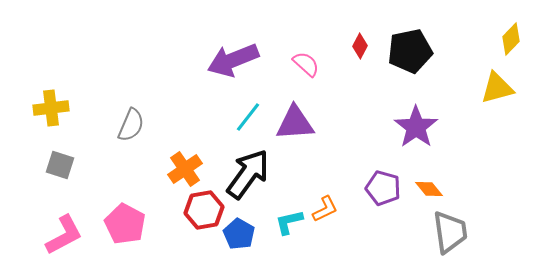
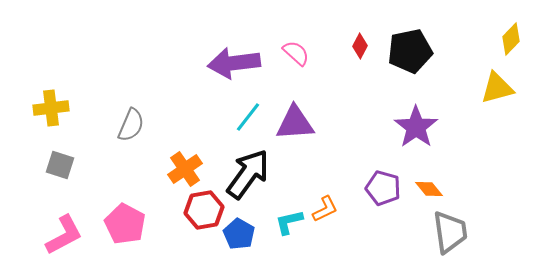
purple arrow: moved 1 px right, 3 px down; rotated 15 degrees clockwise
pink semicircle: moved 10 px left, 11 px up
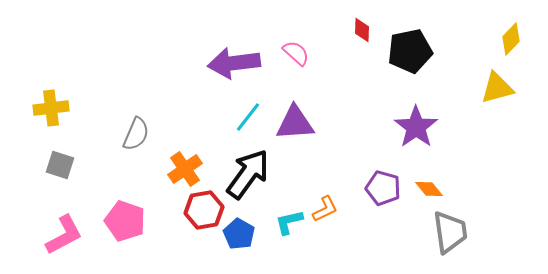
red diamond: moved 2 px right, 16 px up; rotated 25 degrees counterclockwise
gray semicircle: moved 5 px right, 9 px down
pink pentagon: moved 3 px up; rotated 9 degrees counterclockwise
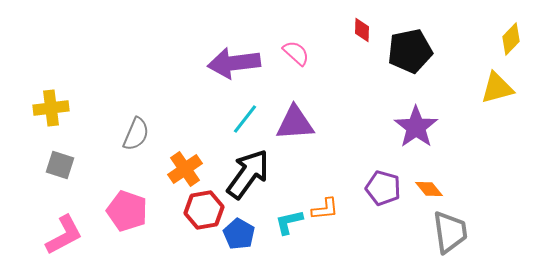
cyan line: moved 3 px left, 2 px down
orange L-shape: rotated 20 degrees clockwise
pink pentagon: moved 2 px right, 10 px up
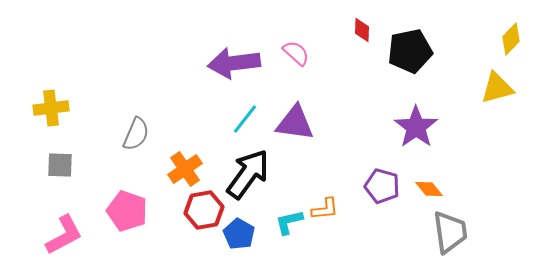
purple triangle: rotated 12 degrees clockwise
gray square: rotated 16 degrees counterclockwise
purple pentagon: moved 1 px left, 2 px up
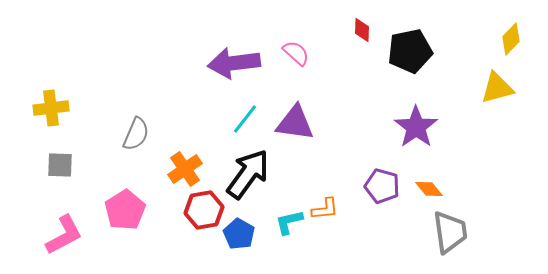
pink pentagon: moved 2 px left, 1 px up; rotated 21 degrees clockwise
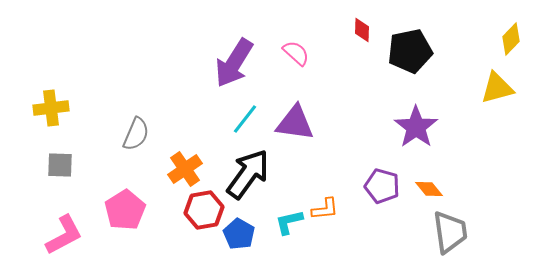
purple arrow: rotated 51 degrees counterclockwise
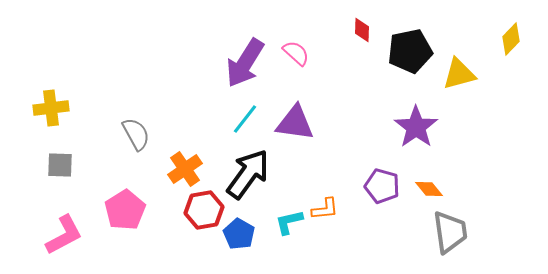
purple arrow: moved 11 px right
yellow triangle: moved 38 px left, 14 px up
gray semicircle: rotated 52 degrees counterclockwise
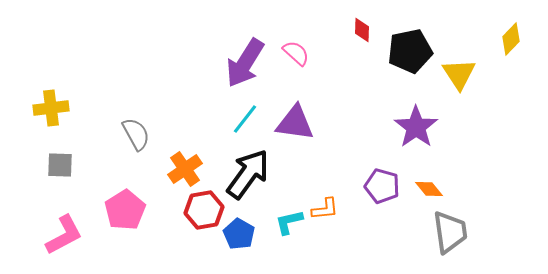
yellow triangle: rotated 48 degrees counterclockwise
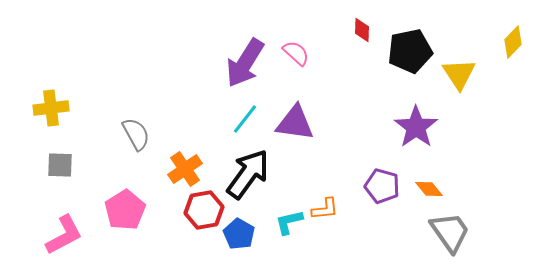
yellow diamond: moved 2 px right, 3 px down
gray trapezoid: rotated 27 degrees counterclockwise
